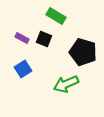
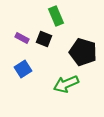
green rectangle: rotated 36 degrees clockwise
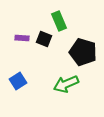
green rectangle: moved 3 px right, 5 px down
purple rectangle: rotated 24 degrees counterclockwise
blue square: moved 5 px left, 12 px down
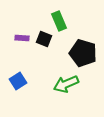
black pentagon: moved 1 px down
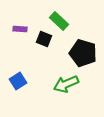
green rectangle: rotated 24 degrees counterclockwise
purple rectangle: moved 2 px left, 9 px up
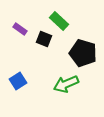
purple rectangle: rotated 32 degrees clockwise
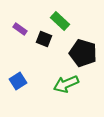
green rectangle: moved 1 px right
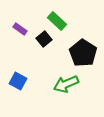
green rectangle: moved 3 px left
black square: rotated 28 degrees clockwise
black pentagon: rotated 16 degrees clockwise
blue square: rotated 30 degrees counterclockwise
